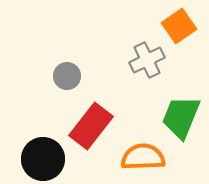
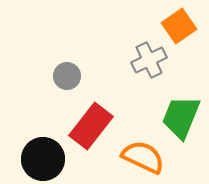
gray cross: moved 2 px right
orange semicircle: rotated 27 degrees clockwise
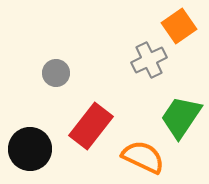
gray circle: moved 11 px left, 3 px up
green trapezoid: rotated 12 degrees clockwise
black circle: moved 13 px left, 10 px up
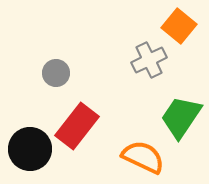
orange square: rotated 16 degrees counterclockwise
red rectangle: moved 14 px left
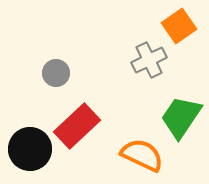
orange square: rotated 16 degrees clockwise
red rectangle: rotated 9 degrees clockwise
orange semicircle: moved 1 px left, 2 px up
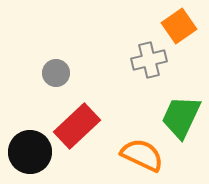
gray cross: rotated 12 degrees clockwise
green trapezoid: rotated 9 degrees counterclockwise
black circle: moved 3 px down
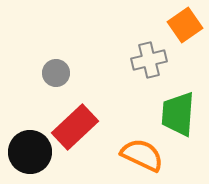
orange square: moved 6 px right, 1 px up
green trapezoid: moved 3 px left, 3 px up; rotated 21 degrees counterclockwise
red rectangle: moved 2 px left, 1 px down
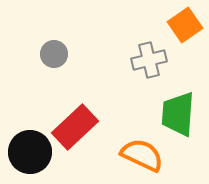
gray circle: moved 2 px left, 19 px up
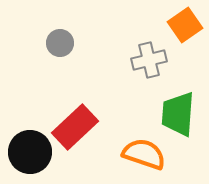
gray circle: moved 6 px right, 11 px up
orange semicircle: moved 2 px right, 1 px up; rotated 6 degrees counterclockwise
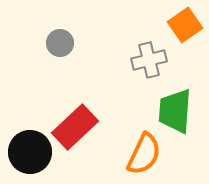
green trapezoid: moved 3 px left, 3 px up
orange semicircle: rotated 96 degrees clockwise
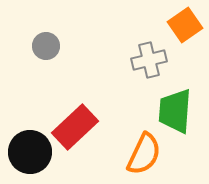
gray circle: moved 14 px left, 3 px down
